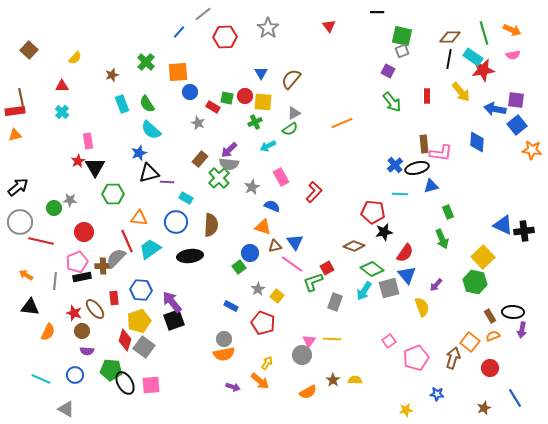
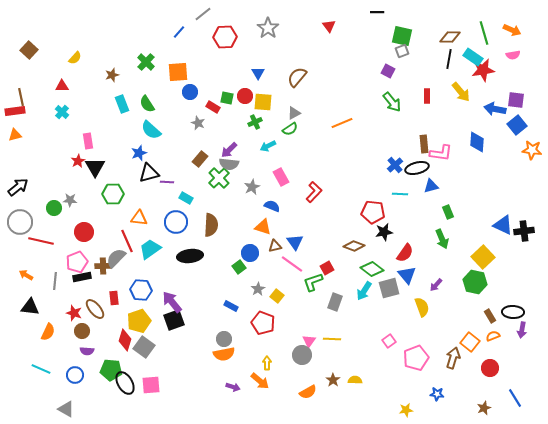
blue triangle at (261, 73): moved 3 px left
brown semicircle at (291, 79): moved 6 px right, 2 px up
yellow arrow at (267, 363): rotated 32 degrees counterclockwise
cyan line at (41, 379): moved 10 px up
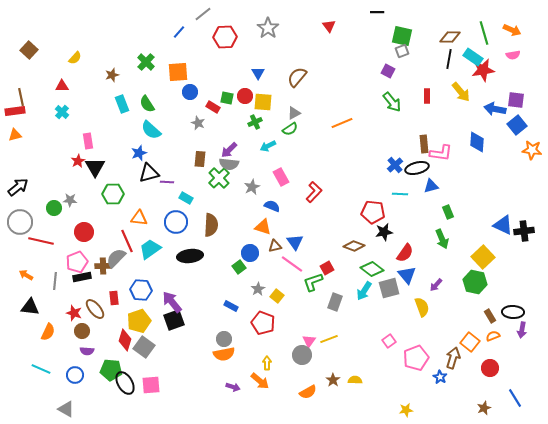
brown rectangle at (200, 159): rotated 35 degrees counterclockwise
yellow line at (332, 339): moved 3 px left; rotated 24 degrees counterclockwise
blue star at (437, 394): moved 3 px right, 17 px up; rotated 24 degrees clockwise
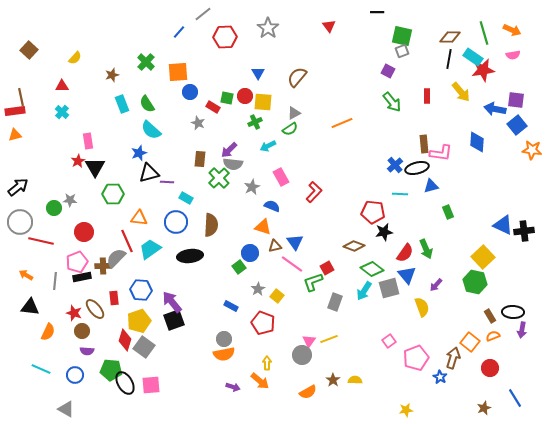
gray semicircle at (229, 164): moved 4 px right
green arrow at (442, 239): moved 16 px left, 10 px down
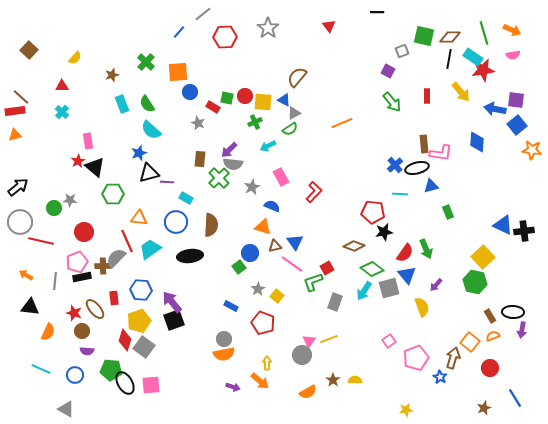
green square at (402, 36): moved 22 px right
blue triangle at (258, 73): moved 26 px right, 27 px down; rotated 32 degrees counterclockwise
brown line at (21, 97): rotated 36 degrees counterclockwise
black triangle at (95, 167): rotated 20 degrees counterclockwise
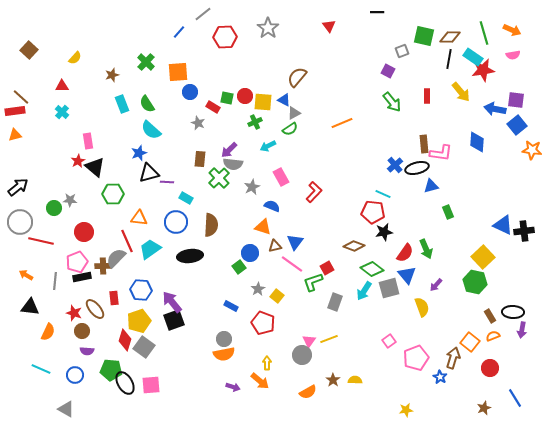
cyan line at (400, 194): moved 17 px left; rotated 21 degrees clockwise
blue triangle at (295, 242): rotated 12 degrees clockwise
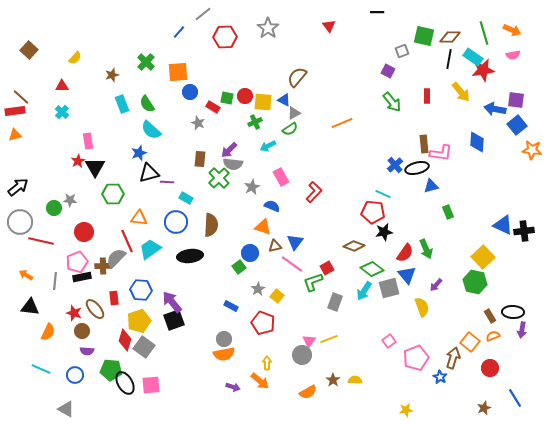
black triangle at (95, 167): rotated 20 degrees clockwise
